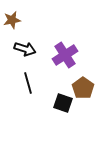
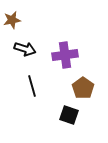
purple cross: rotated 25 degrees clockwise
black line: moved 4 px right, 3 px down
black square: moved 6 px right, 12 px down
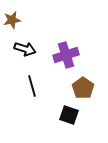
purple cross: moved 1 px right; rotated 10 degrees counterclockwise
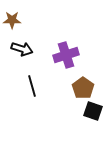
brown star: rotated 12 degrees clockwise
black arrow: moved 3 px left
black square: moved 24 px right, 4 px up
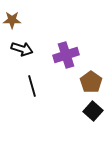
brown pentagon: moved 8 px right, 6 px up
black square: rotated 24 degrees clockwise
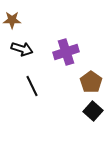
purple cross: moved 3 px up
black line: rotated 10 degrees counterclockwise
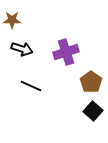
black line: moved 1 px left; rotated 40 degrees counterclockwise
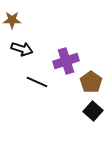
purple cross: moved 9 px down
black line: moved 6 px right, 4 px up
